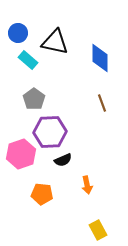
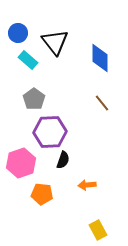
black triangle: rotated 40 degrees clockwise
brown line: rotated 18 degrees counterclockwise
pink hexagon: moved 9 px down
black semicircle: rotated 48 degrees counterclockwise
orange arrow: rotated 96 degrees clockwise
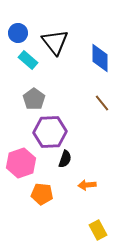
black semicircle: moved 2 px right, 1 px up
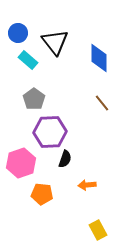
blue diamond: moved 1 px left
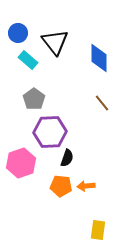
black semicircle: moved 2 px right, 1 px up
orange arrow: moved 1 px left, 1 px down
orange pentagon: moved 19 px right, 8 px up
yellow rectangle: rotated 36 degrees clockwise
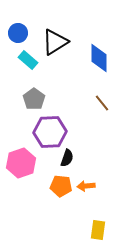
black triangle: rotated 36 degrees clockwise
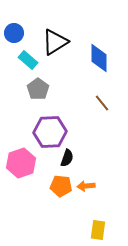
blue circle: moved 4 px left
gray pentagon: moved 4 px right, 10 px up
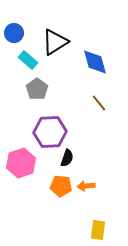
blue diamond: moved 4 px left, 4 px down; rotated 16 degrees counterclockwise
gray pentagon: moved 1 px left
brown line: moved 3 px left
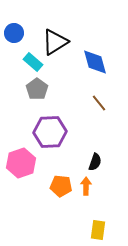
cyan rectangle: moved 5 px right, 2 px down
black semicircle: moved 28 px right, 4 px down
orange arrow: rotated 96 degrees clockwise
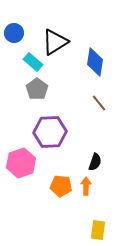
blue diamond: rotated 24 degrees clockwise
